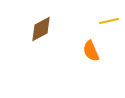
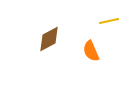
brown diamond: moved 8 px right, 10 px down
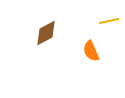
brown diamond: moved 3 px left, 6 px up
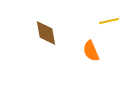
brown diamond: rotated 72 degrees counterclockwise
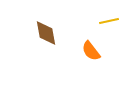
orange semicircle: rotated 15 degrees counterclockwise
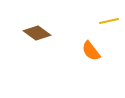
brown diamond: moved 9 px left; rotated 44 degrees counterclockwise
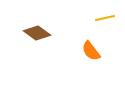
yellow line: moved 4 px left, 3 px up
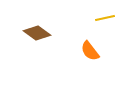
orange semicircle: moved 1 px left
